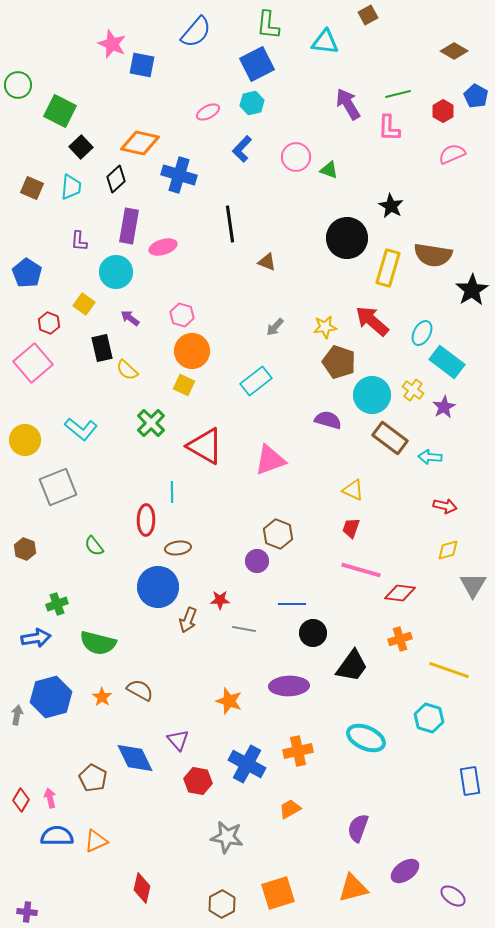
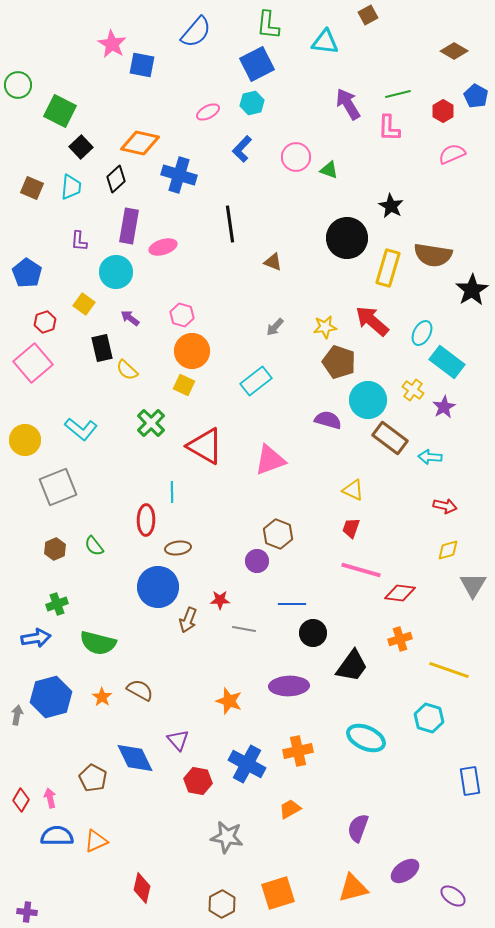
pink star at (112, 44): rotated 8 degrees clockwise
brown triangle at (267, 262): moved 6 px right
red hexagon at (49, 323): moved 4 px left, 1 px up; rotated 20 degrees clockwise
cyan circle at (372, 395): moved 4 px left, 5 px down
brown hexagon at (25, 549): moved 30 px right; rotated 15 degrees clockwise
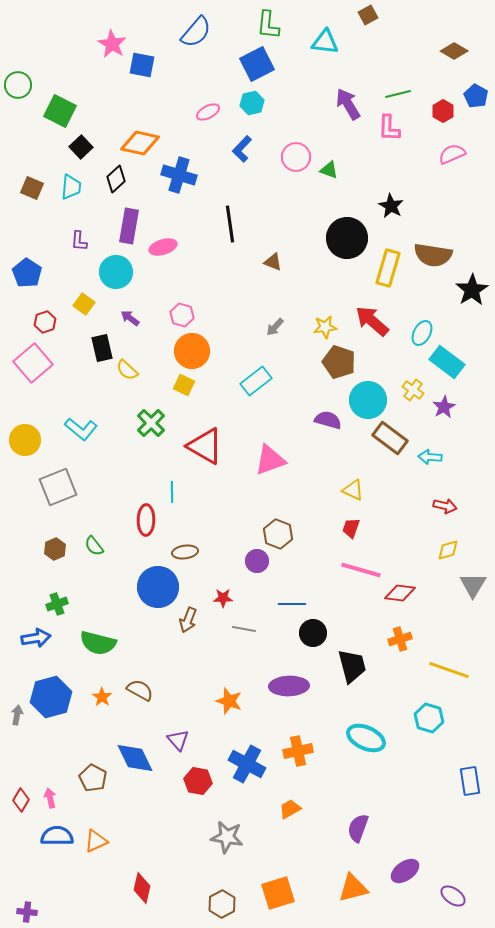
brown ellipse at (178, 548): moved 7 px right, 4 px down
red star at (220, 600): moved 3 px right, 2 px up
black trapezoid at (352, 666): rotated 51 degrees counterclockwise
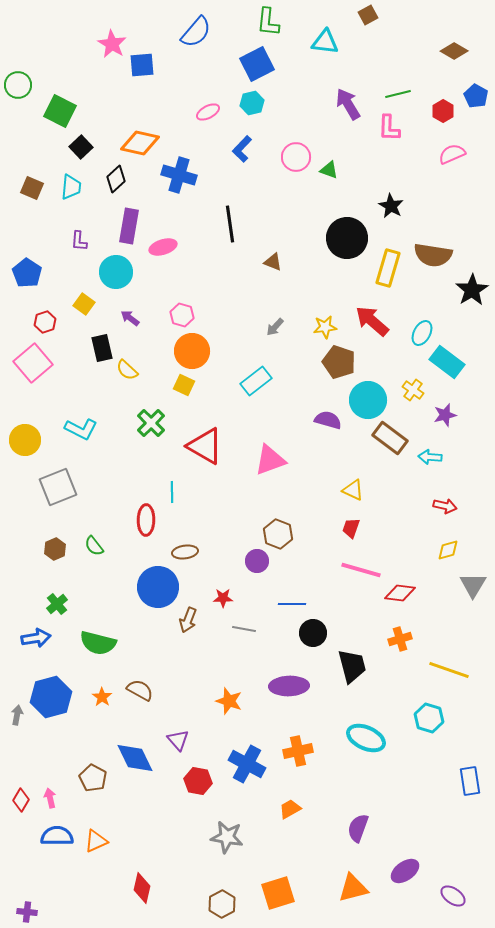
green L-shape at (268, 25): moved 3 px up
blue square at (142, 65): rotated 16 degrees counterclockwise
purple star at (444, 407): moved 1 px right, 8 px down; rotated 15 degrees clockwise
cyan L-shape at (81, 429): rotated 12 degrees counterclockwise
green cross at (57, 604): rotated 20 degrees counterclockwise
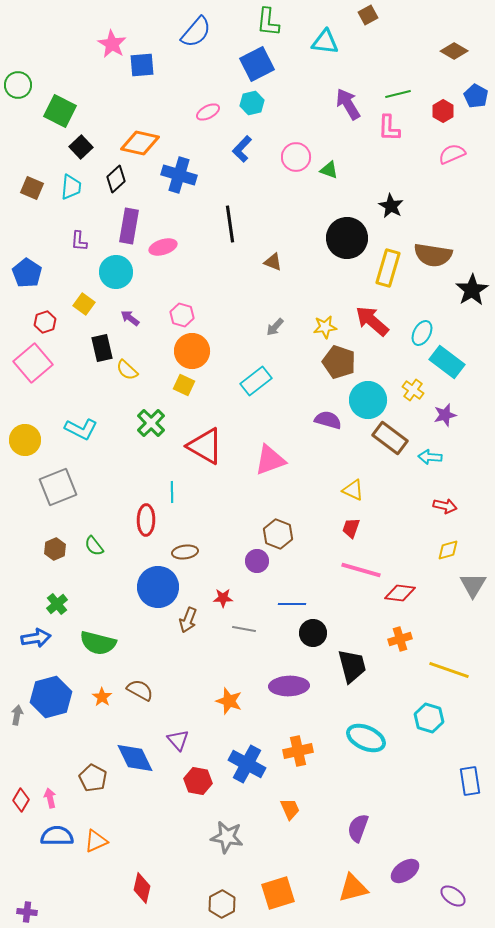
orange trapezoid at (290, 809): rotated 95 degrees clockwise
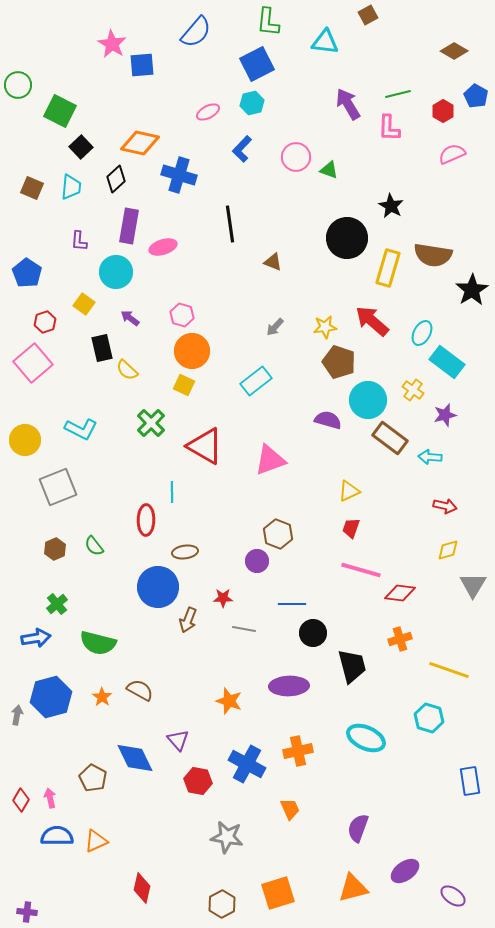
yellow triangle at (353, 490): moved 4 px left, 1 px down; rotated 50 degrees counterclockwise
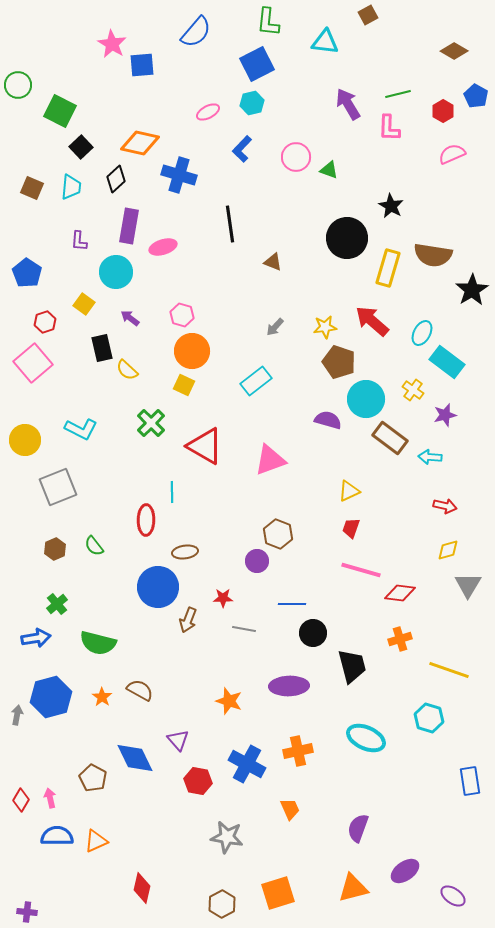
cyan circle at (368, 400): moved 2 px left, 1 px up
gray triangle at (473, 585): moved 5 px left
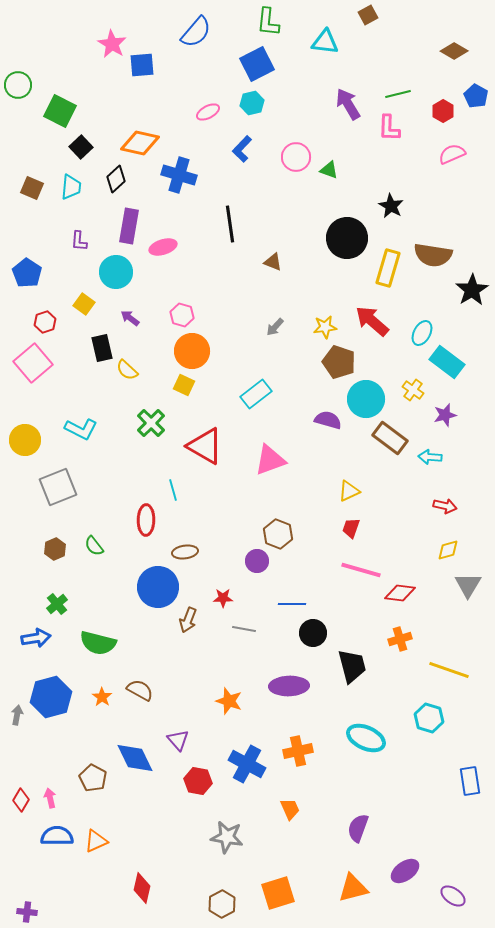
cyan rectangle at (256, 381): moved 13 px down
cyan line at (172, 492): moved 1 px right, 2 px up; rotated 15 degrees counterclockwise
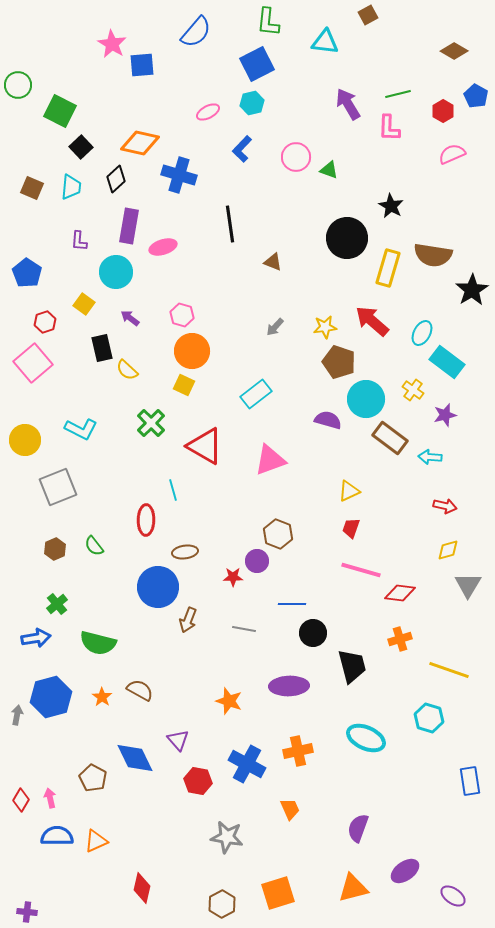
red star at (223, 598): moved 10 px right, 21 px up
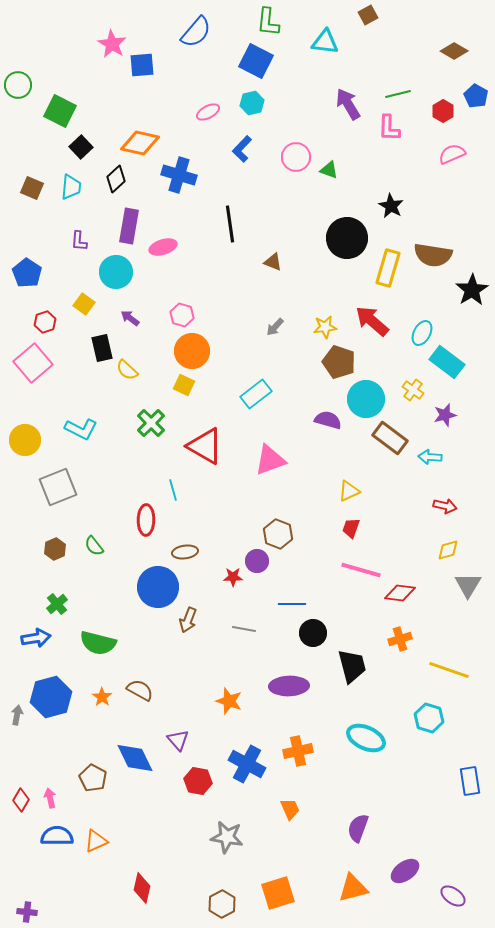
blue square at (257, 64): moved 1 px left, 3 px up; rotated 36 degrees counterclockwise
